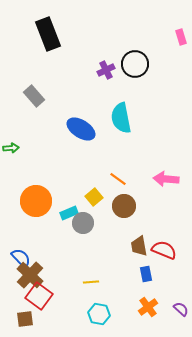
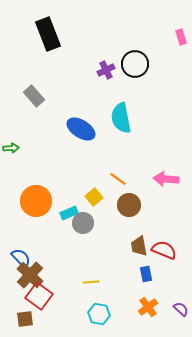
brown circle: moved 5 px right, 1 px up
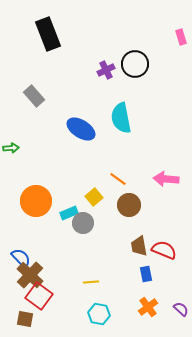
brown square: rotated 18 degrees clockwise
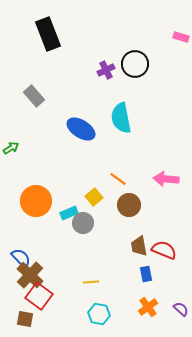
pink rectangle: rotated 56 degrees counterclockwise
green arrow: rotated 28 degrees counterclockwise
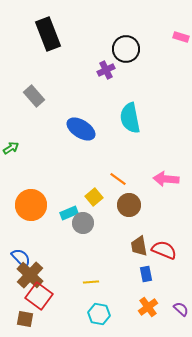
black circle: moved 9 px left, 15 px up
cyan semicircle: moved 9 px right
orange circle: moved 5 px left, 4 px down
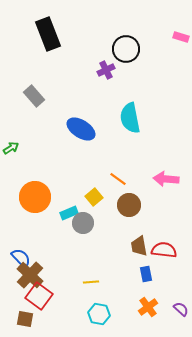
orange circle: moved 4 px right, 8 px up
red semicircle: rotated 15 degrees counterclockwise
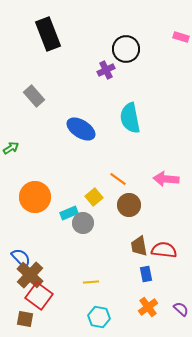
cyan hexagon: moved 3 px down
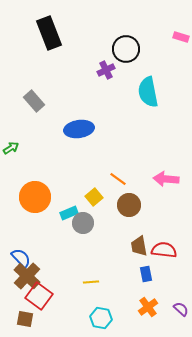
black rectangle: moved 1 px right, 1 px up
gray rectangle: moved 5 px down
cyan semicircle: moved 18 px right, 26 px up
blue ellipse: moved 2 px left; rotated 40 degrees counterclockwise
brown cross: moved 3 px left, 1 px down
cyan hexagon: moved 2 px right, 1 px down
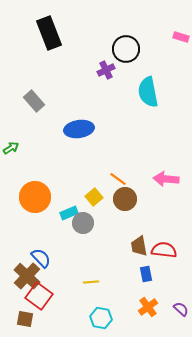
brown circle: moved 4 px left, 6 px up
blue semicircle: moved 20 px right
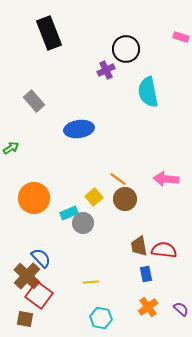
orange circle: moved 1 px left, 1 px down
red square: moved 1 px up
